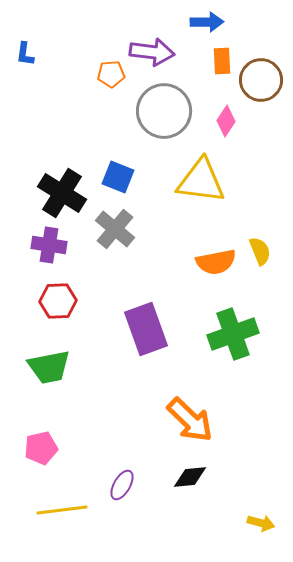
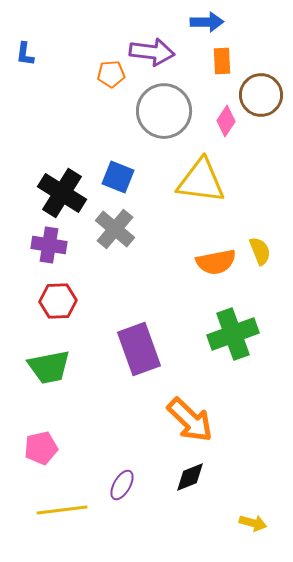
brown circle: moved 15 px down
purple rectangle: moved 7 px left, 20 px down
black diamond: rotated 16 degrees counterclockwise
yellow arrow: moved 8 px left
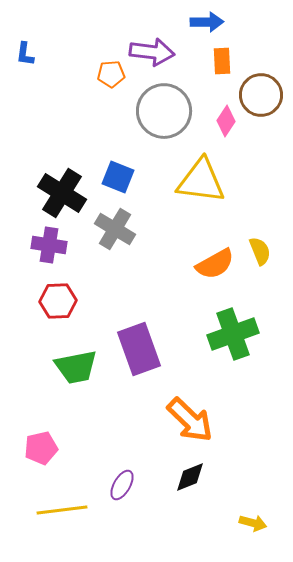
gray cross: rotated 9 degrees counterclockwise
orange semicircle: moved 1 px left, 2 px down; rotated 18 degrees counterclockwise
green trapezoid: moved 27 px right
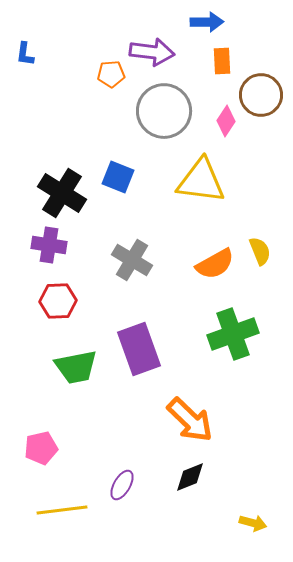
gray cross: moved 17 px right, 31 px down
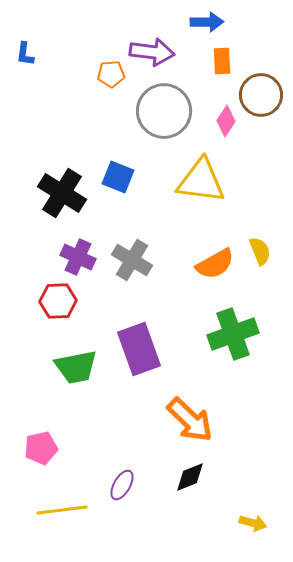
purple cross: moved 29 px right, 12 px down; rotated 16 degrees clockwise
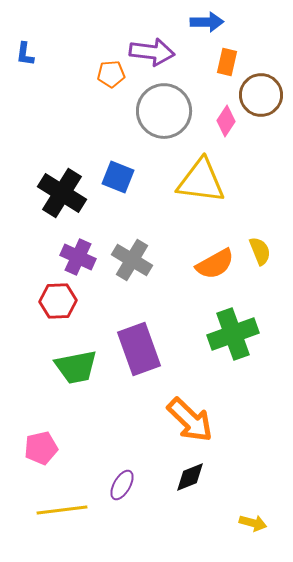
orange rectangle: moved 5 px right, 1 px down; rotated 16 degrees clockwise
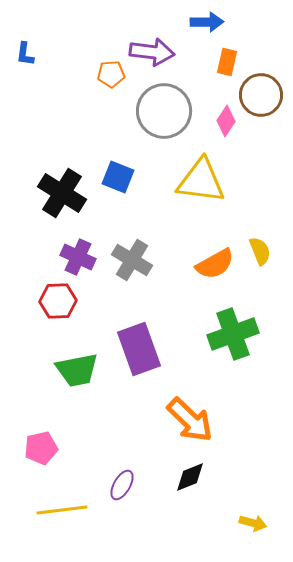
green trapezoid: moved 1 px right, 3 px down
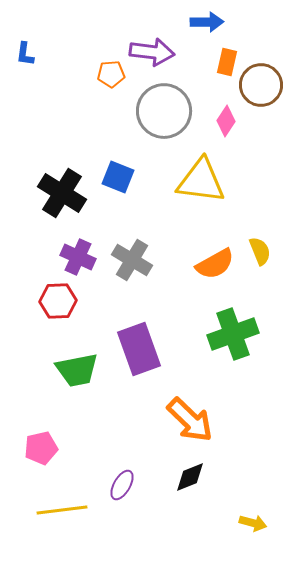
brown circle: moved 10 px up
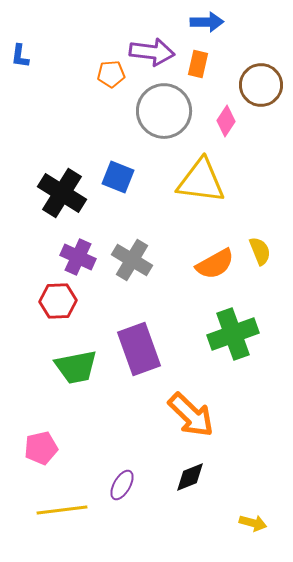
blue L-shape: moved 5 px left, 2 px down
orange rectangle: moved 29 px left, 2 px down
green trapezoid: moved 1 px left, 3 px up
orange arrow: moved 1 px right, 5 px up
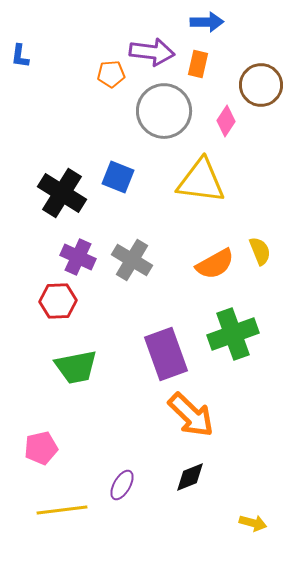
purple rectangle: moved 27 px right, 5 px down
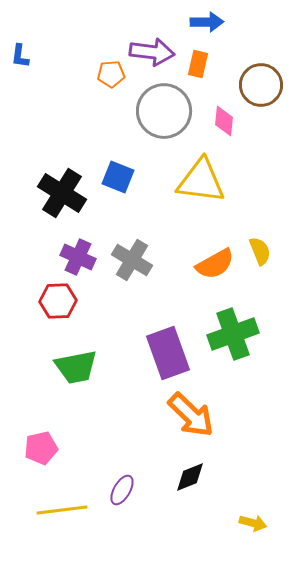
pink diamond: moved 2 px left; rotated 28 degrees counterclockwise
purple rectangle: moved 2 px right, 1 px up
purple ellipse: moved 5 px down
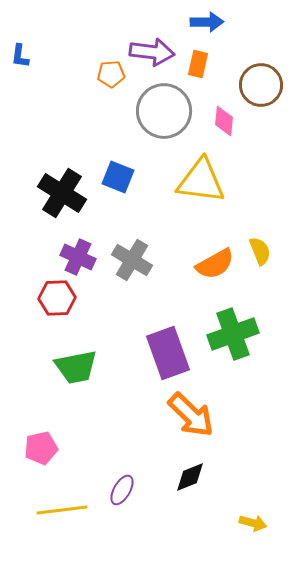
red hexagon: moved 1 px left, 3 px up
